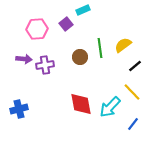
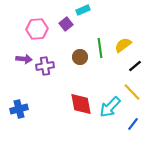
purple cross: moved 1 px down
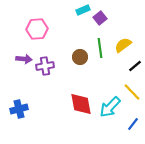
purple square: moved 34 px right, 6 px up
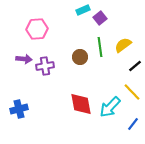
green line: moved 1 px up
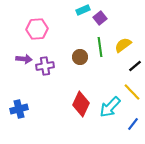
red diamond: rotated 35 degrees clockwise
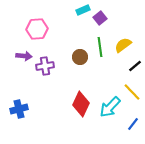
purple arrow: moved 3 px up
